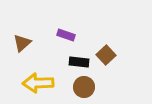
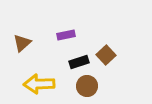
purple rectangle: rotated 30 degrees counterclockwise
black rectangle: rotated 24 degrees counterclockwise
yellow arrow: moved 1 px right, 1 px down
brown circle: moved 3 px right, 1 px up
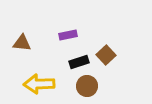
purple rectangle: moved 2 px right
brown triangle: rotated 48 degrees clockwise
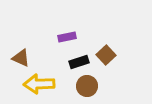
purple rectangle: moved 1 px left, 2 px down
brown triangle: moved 1 px left, 15 px down; rotated 18 degrees clockwise
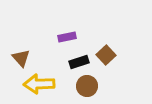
brown triangle: rotated 24 degrees clockwise
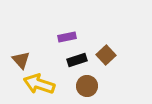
brown triangle: moved 2 px down
black rectangle: moved 2 px left, 2 px up
yellow arrow: rotated 20 degrees clockwise
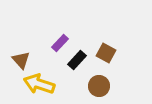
purple rectangle: moved 7 px left, 6 px down; rotated 36 degrees counterclockwise
brown square: moved 2 px up; rotated 18 degrees counterclockwise
black rectangle: rotated 30 degrees counterclockwise
brown circle: moved 12 px right
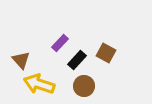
brown circle: moved 15 px left
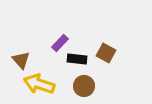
black rectangle: moved 1 px up; rotated 54 degrees clockwise
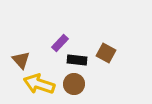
black rectangle: moved 1 px down
brown circle: moved 10 px left, 2 px up
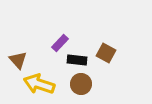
brown triangle: moved 3 px left
brown circle: moved 7 px right
